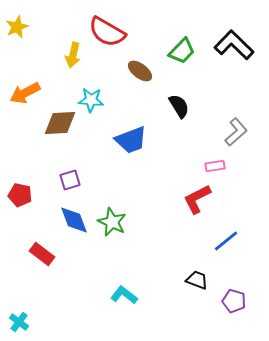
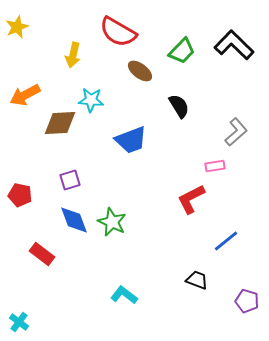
red semicircle: moved 11 px right
orange arrow: moved 2 px down
red L-shape: moved 6 px left
purple pentagon: moved 13 px right
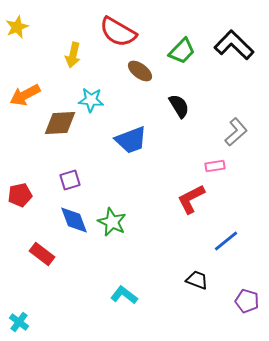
red pentagon: rotated 25 degrees counterclockwise
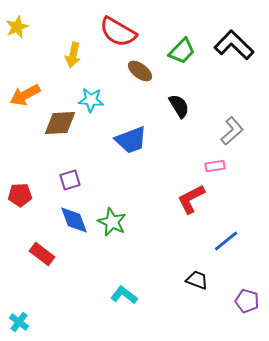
gray L-shape: moved 4 px left, 1 px up
red pentagon: rotated 10 degrees clockwise
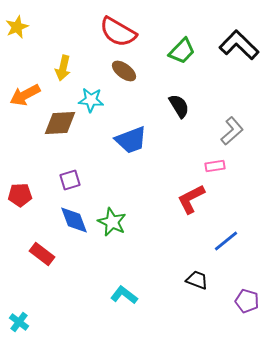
black L-shape: moved 5 px right
yellow arrow: moved 10 px left, 13 px down
brown ellipse: moved 16 px left
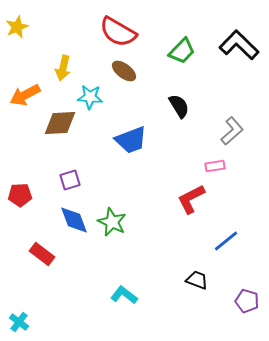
cyan star: moved 1 px left, 3 px up
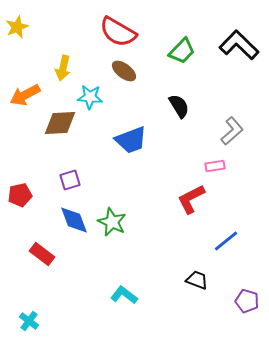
red pentagon: rotated 10 degrees counterclockwise
cyan cross: moved 10 px right, 1 px up
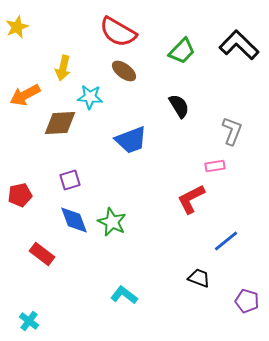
gray L-shape: rotated 28 degrees counterclockwise
black trapezoid: moved 2 px right, 2 px up
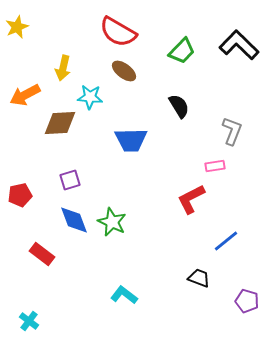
blue trapezoid: rotated 20 degrees clockwise
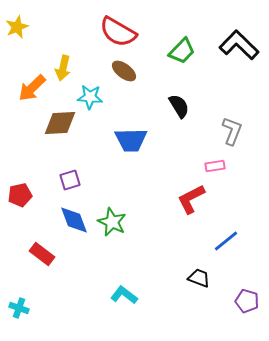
orange arrow: moved 7 px right, 7 px up; rotated 16 degrees counterclockwise
cyan cross: moved 10 px left, 13 px up; rotated 18 degrees counterclockwise
